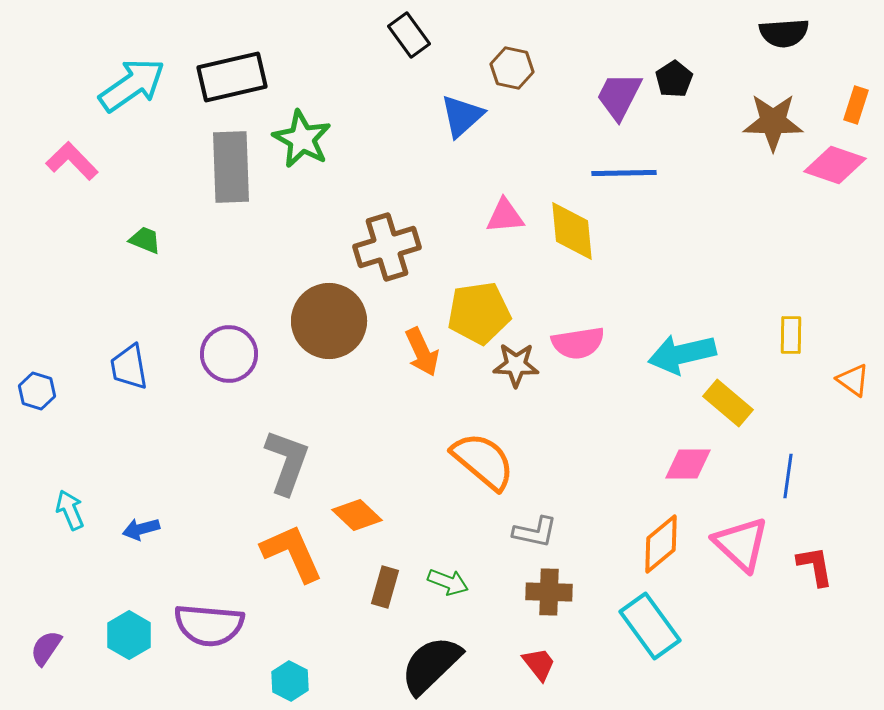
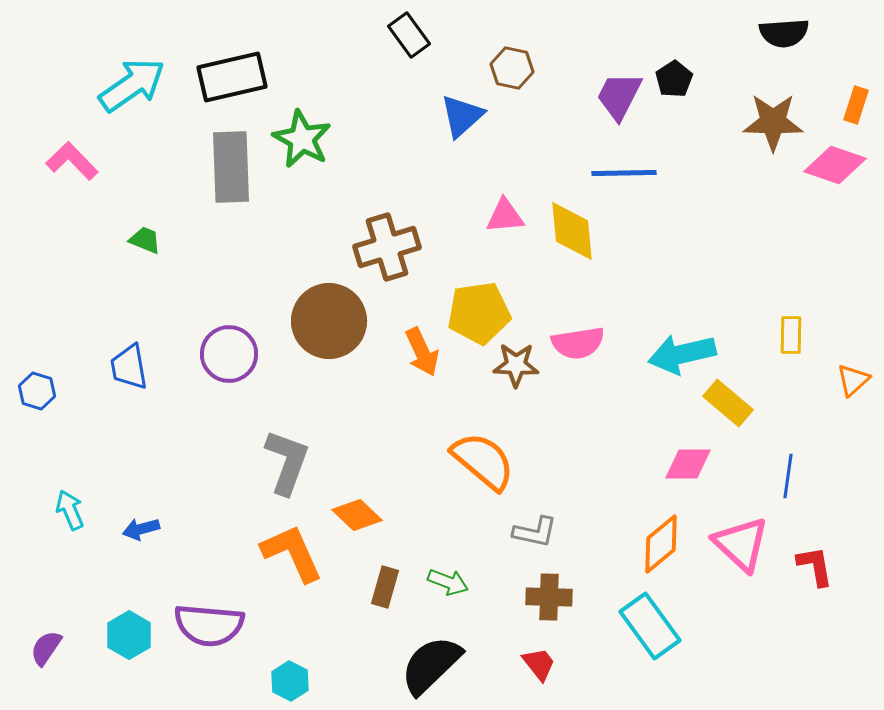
orange triangle at (853, 380): rotated 42 degrees clockwise
brown cross at (549, 592): moved 5 px down
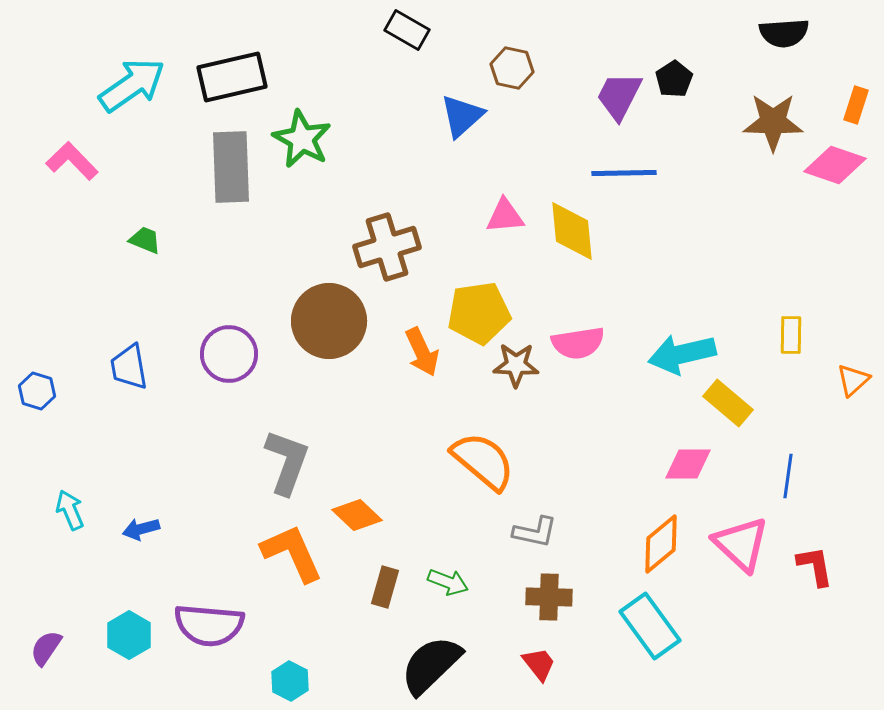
black rectangle at (409, 35): moved 2 px left, 5 px up; rotated 24 degrees counterclockwise
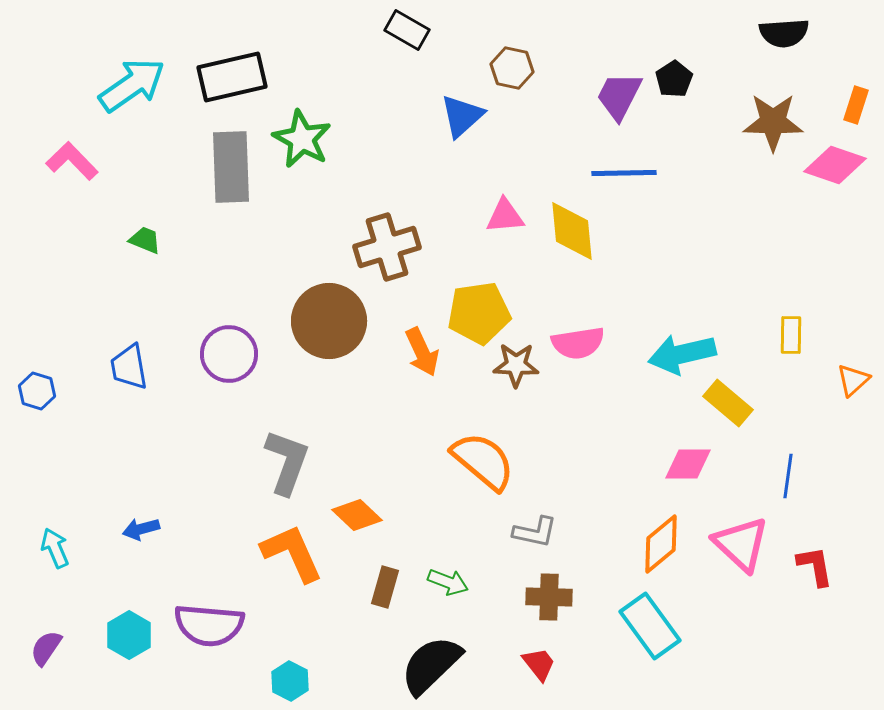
cyan arrow at (70, 510): moved 15 px left, 38 px down
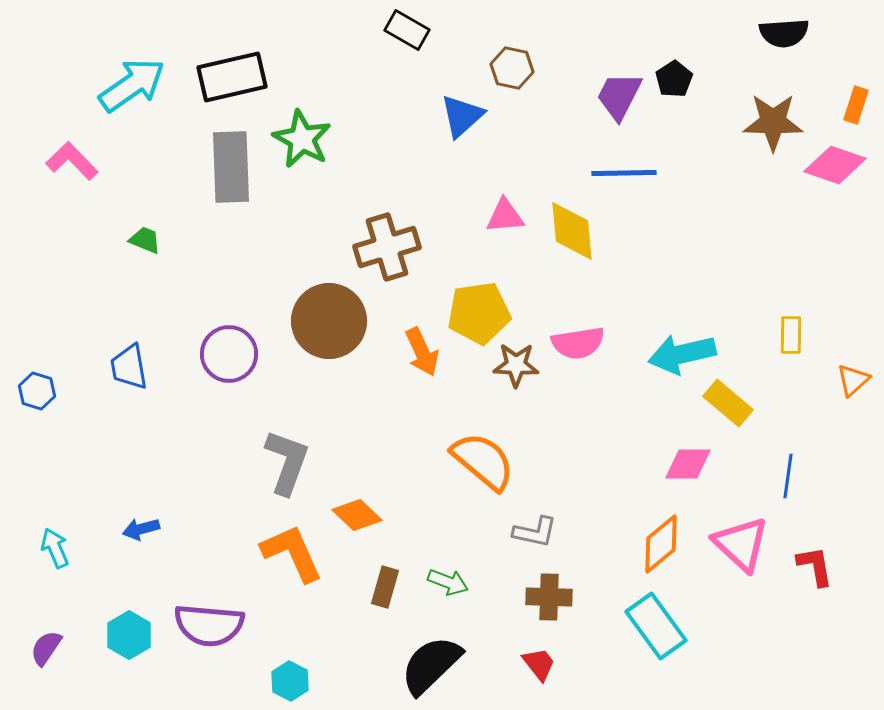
cyan rectangle at (650, 626): moved 6 px right
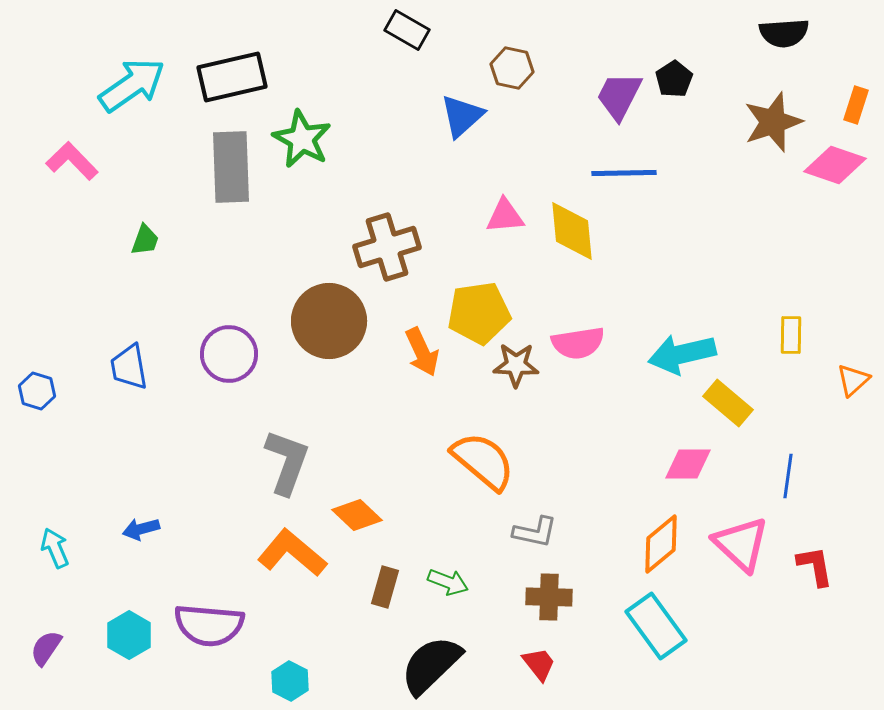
brown star at (773, 122): rotated 20 degrees counterclockwise
green trapezoid at (145, 240): rotated 88 degrees clockwise
orange L-shape at (292, 553): rotated 26 degrees counterclockwise
